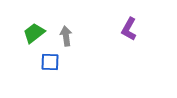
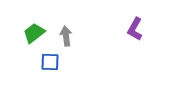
purple L-shape: moved 6 px right
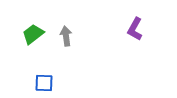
green trapezoid: moved 1 px left, 1 px down
blue square: moved 6 px left, 21 px down
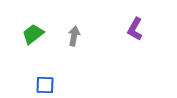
gray arrow: moved 8 px right; rotated 18 degrees clockwise
blue square: moved 1 px right, 2 px down
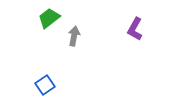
green trapezoid: moved 16 px right, 16 px up
blue square: rotated 36 degrees counterclockwise
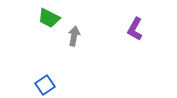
green trapezoid: rotated 115 degrees counterclockwise
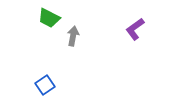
purple L-shape: rotated 25 degrees clockwise
gray arrow: moved 1 px left
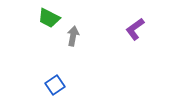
blue square: moved 10 px right
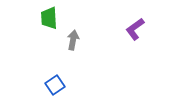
green trapezoid: rotated 60 degrees clockwise
gray arrow: moved 4 px down
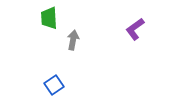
blue square: moved 1 px left
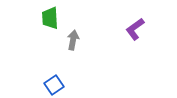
green trapezoid: moved 1 px right
